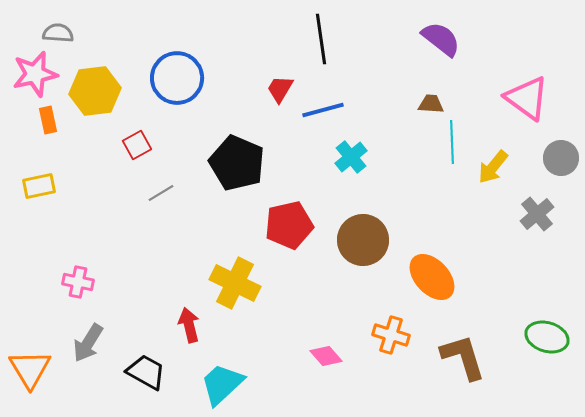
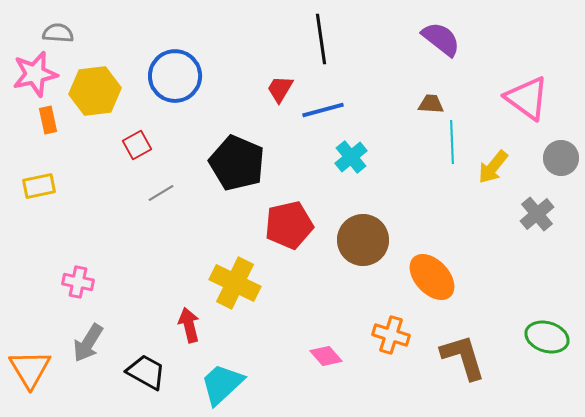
blue circle: moved 2 px left, 2 px up
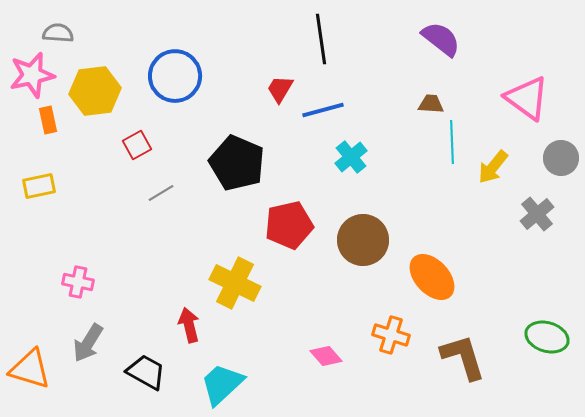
pink star: moved 3 px left, 1 px down
orange triangle: rotated 42 degrees counterclockwise
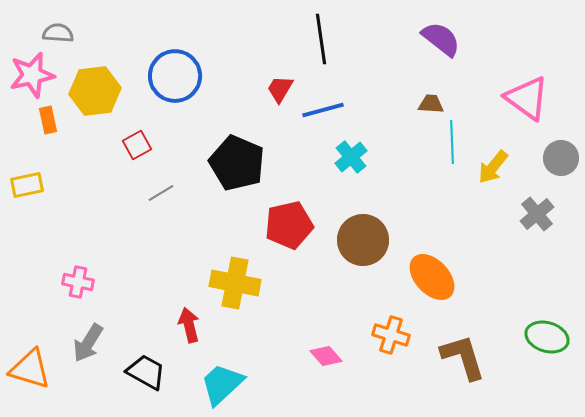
yellow rectangle: moved 12 px left, 1 px up
yellow cross: rotated 15 degrees counterclockwise
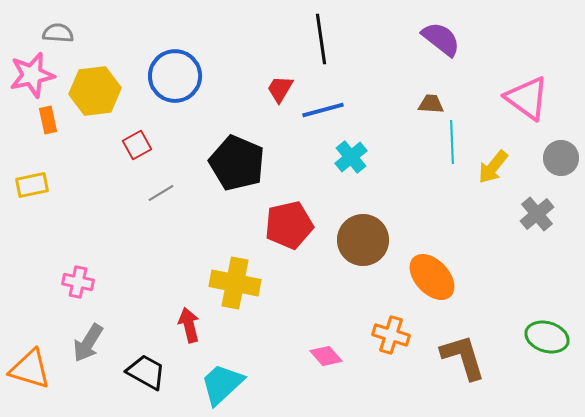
yellow rectangle: moved 5 px right
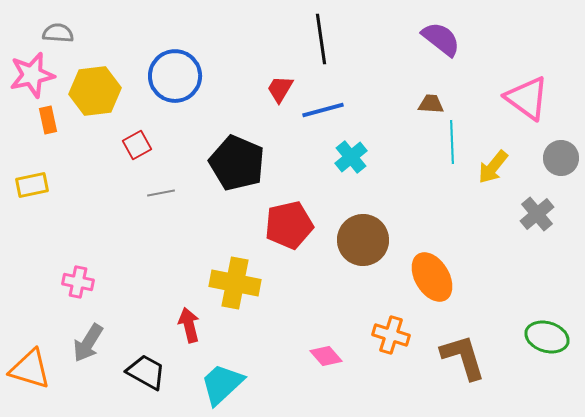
gray line: rotated 20 degrees clockwise
orange ellipse: rotated 12 degrees clockwise
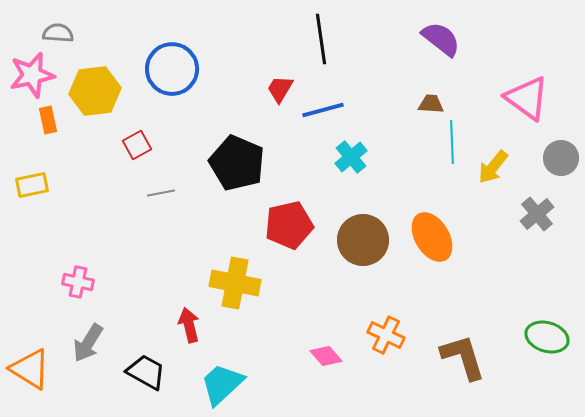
blue circle: moved 3 px left, 7 px up
orange ellipse: moved 40 px up
orange cross: moved 5 px left; rotated 9 degrees clockwise
orange triangle: rotated 15 degrees clockwise
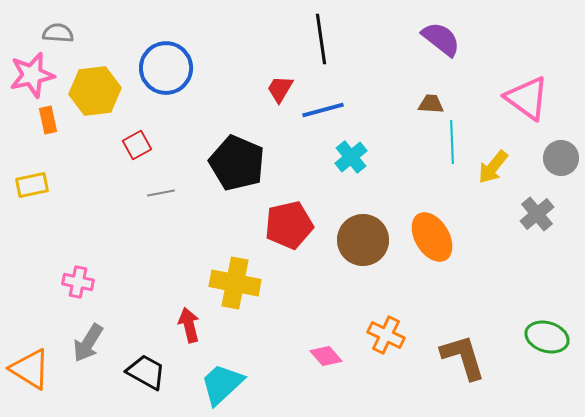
blue circle: moved 6 px left, 1 px up
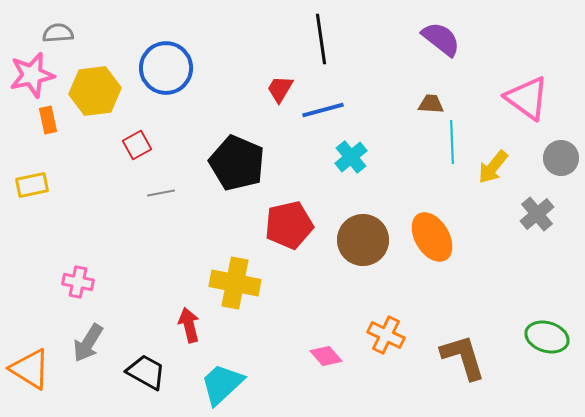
gray semicircle: rotated 8 degrees counterclockwise
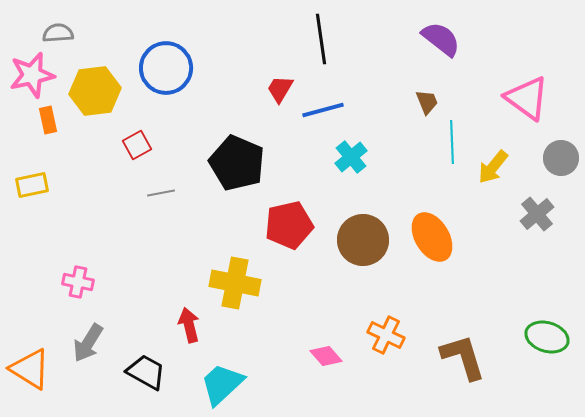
brown trapezoid: moved 4 px left, 2 px up; rotated 64 degrees clockwise
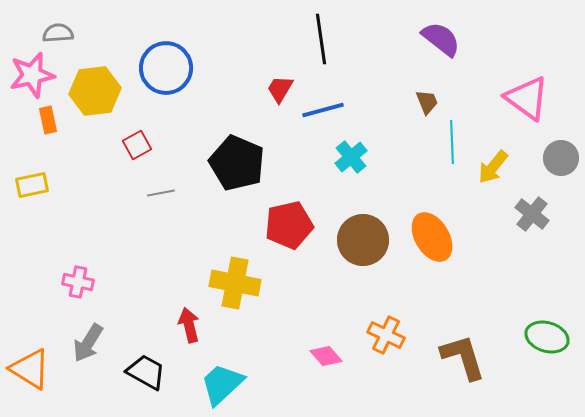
gray cross: moved 5 px left; rotated 12 degrees counterclockwise
